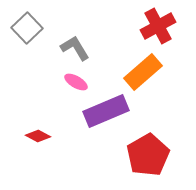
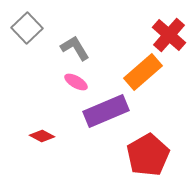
red cross: moved 11 px right, 9 px down; rotated 20 degrees counterclockwise
red diamond: moved 4 px right
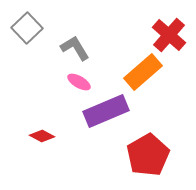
pink ellipse: moved 3 px right
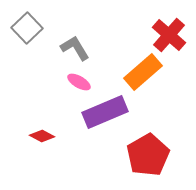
purple rectangle: moved 1 px left, 1 px down
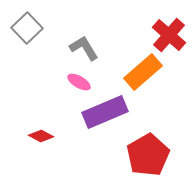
gray L-shape: moved 9 px right
red diamond: moved 1 px left
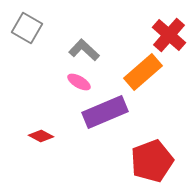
gray square: rotated 16 degrees counterclockwise
gray L-shape: moved 2 px down; rotated 16 degrees counterclockwise
red pentagon: moved 4 px right, 6 px down; rotated 9 degrees clockwise
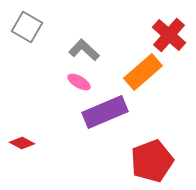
gray square: moved 1 px up
red diamond: moved 19 px left, 7 px down
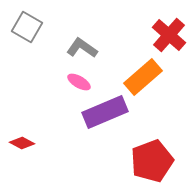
gray L-shape: moved 2 px left, 2 px up; rotated 8 degrees counterclockwise
orange rectangle: moved 5 px down
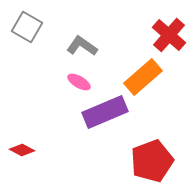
gray L-shape: moved 2 px up
red diamond: moved 7 px down
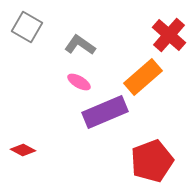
gray L-shape: moved 2 px left, 1 px up
red diamond: moved 1 px right
